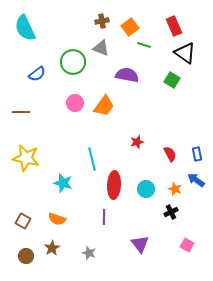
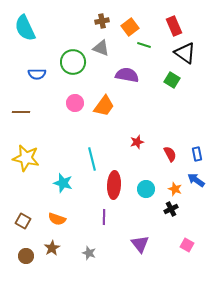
blue semicircle: rotated 36 degrees clockwise
black cross: moved 3 px up
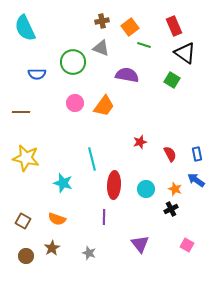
red star: moved 3 px right
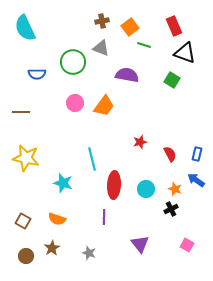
black triangle: rotated 15 degrees counterclockwise
blue rectangle: rotated 24 degrees clockwise
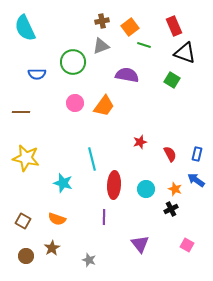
gray triangle: moved 2 px up; rotated 42 degrees counterclockwise
gray star: moved 7 px down
